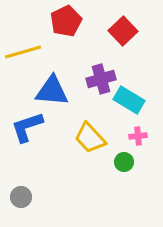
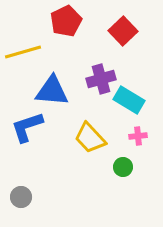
green circle: moved 1 px left, 5 px down
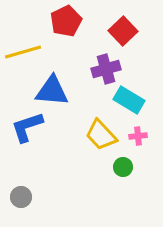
purple cross: moved 5 px right, 10 px up
yellow trapezoid: moved 11 px right, 3 px up
